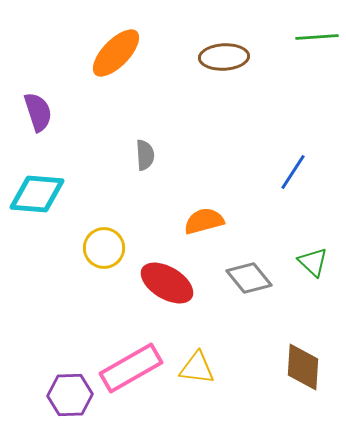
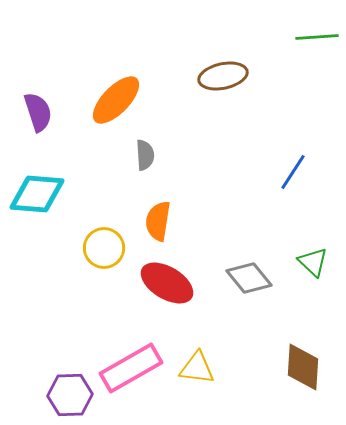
orange ellipse: moved 47 px down
brown ellipse: moved 1 px left, 19 px down; rotated 9 degrees counterclockwise
orange semicircle: moved 46 px left; rotated 66 degrees counterclockwise
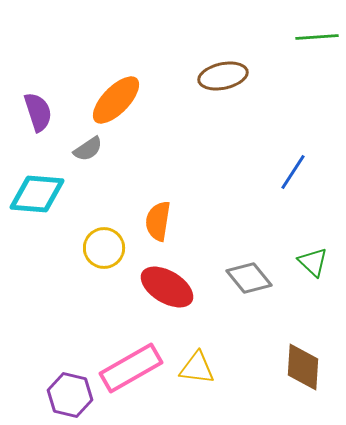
gray semicircle: moved 57 px left, 6 px up; rotated 60 degrees clockwise
red ellipse: moved 4 px down
purple hexagon: rotated 15 degrees clockwise
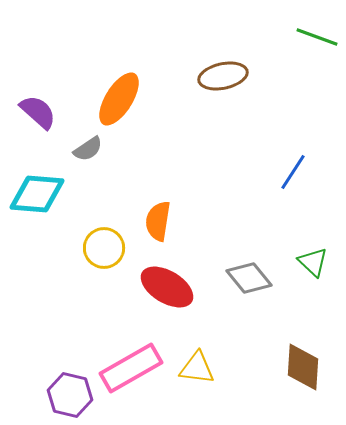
green line: rotated 24 degrees clockwise
orange ellipse: moved 3 px right, 1 px up; rotated 12 degrees counterclockwise
purple semicircle: rotated 30 degrees counterclockwise
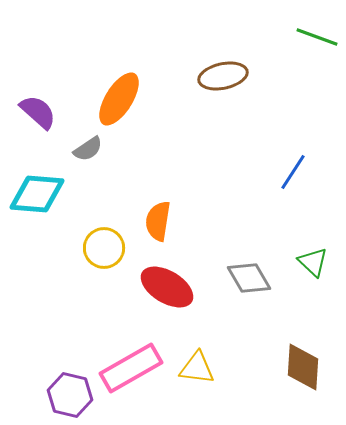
gray diamond: rotated 9 degrees clockwise
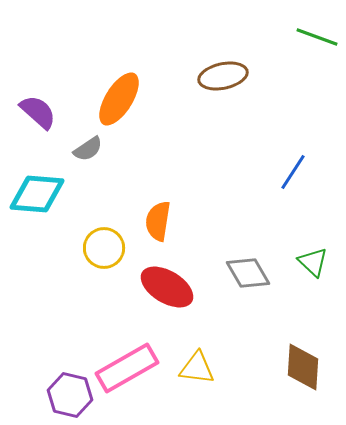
gray diamond: moved 1 px left, 5 px up
pink rectangle: moved 4 px left
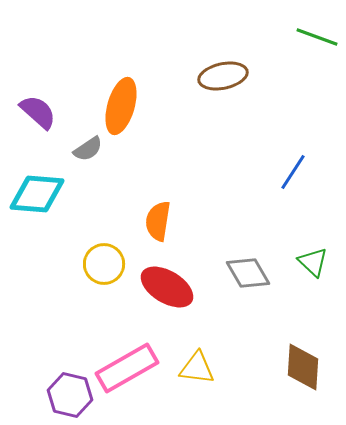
orange ellipse: moved 2 px right, 7 px down; rotated 16 degrees counterclockwise
yellow circle: moved 16 px down
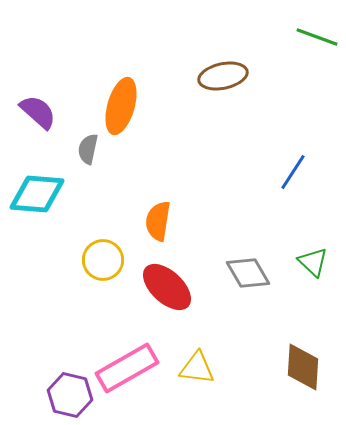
gray semicircle: rotated 136 degrees clockwise
yellow circle: moved 1 px left, 4 px up
red ellipse: rotated 12 degrees clockwise
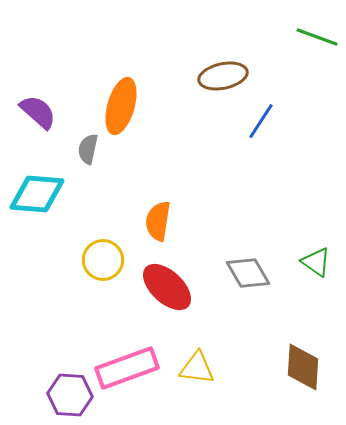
blue line: moved 32 px left, 51 px up
green triangle: moved 3 px right; rotated 8 degrees counterclockwise
pink rectangle: rotated 10 degrees clockwise
purple hexagon: rotated 9 degrees counterclockwise
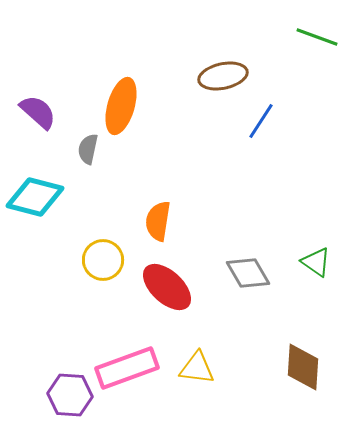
cyan diamond: moved 2 px left, 3 px down; rotated 10 degrees clockwise
